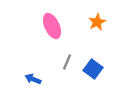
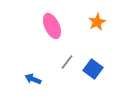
gray line: rotated 14 degrees clockwise
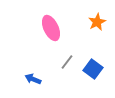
pink ellipse: moved 1 px left, 2 px down
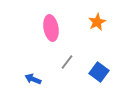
pink ellipse: rotated 15 degrees clockwise
blue square: moved 6 px right, 3 px down
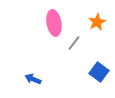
pink ellipse: moved 3 px right, 5 px up
gray line: moved 7 px right, 19 px up
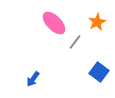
pink ellipse: rotated 35 degrees counterclockwise
gray line: moved 1 px right, 1 px up
blue arrow: rotated 77 degrees counterclockwise
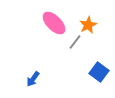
orange star: moved 9 px left, 3 px down
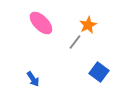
pink ellipse: moved 13 px left
blue arrow: rotated 70 degrees counterclockwise
